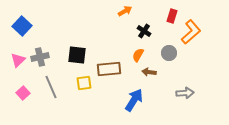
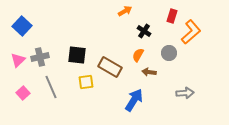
brown rectangle: moved 1 px right, 2 px up; rotated 35 degrees clockwise
yellow square: moved 2 px right, 1 px up
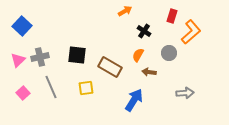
yellow square: moved 6 px down
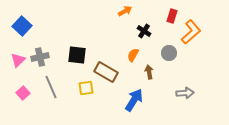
orange semicircle: moved 5 px left
brown rectangle: moved 4 px left, 5 px down
brown arrow: rotated 72 degrees clockwise
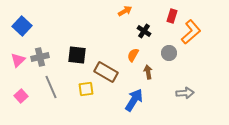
brown arrow: moved 1 px left
yellow square: moved 1 px down
pink square: moved 2 px left, 3 px down
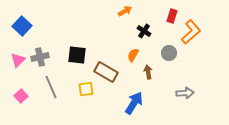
blue arrow: moved 3 px down
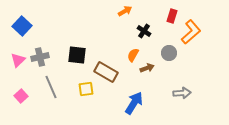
brown arrow: moved 1 px left, 4 px up; rotated 80 degrees clockwise
gray arrow: moved 3 px left
